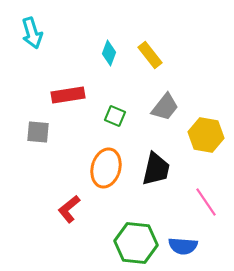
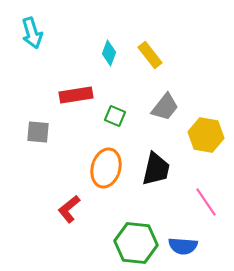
red rectangle: moved 8 px right
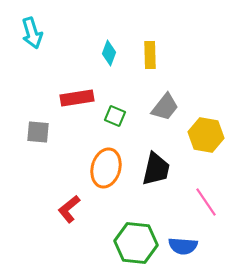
yellow rectangle: rotated 36 degrees clockwise
red rectangle: moved 1 px right, 3 px down
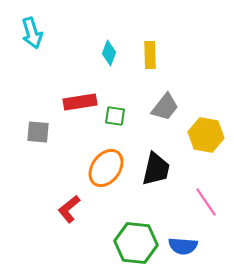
red rectangle: moved 3 px right, 4 px down
green square: rotated 15 degrees counterclockwise
orange ellipse: rotated 21 degrees clockwise
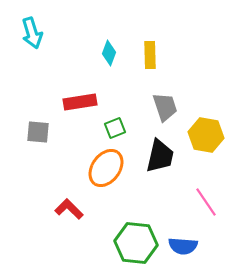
gray trapezoid: rotated 56 degrees counterclockwise
green square: moved 12 px down; rotated 30 degrees counterclockwise
black trapezoid: moved 4 px right, 13 px up
red L-shape: rotated 84 degrees clockwise
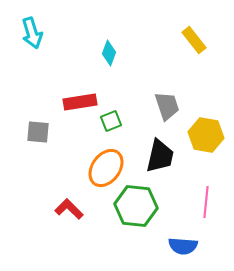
yellow rectangle: moved 44 px right, 15 px up; rotated 36 degrees counterclockwise
gray trapezoid: moved 2 px right, 1 px up
green square: moved 4 px left, 7 px up
pink line: rotated 40 degrees clockwise
green hexagon: moved 37 px up
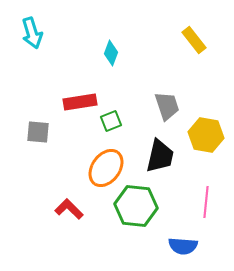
cyan diamond: moved 2 px right
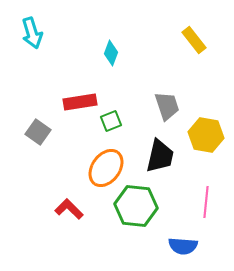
gray square: rotated 30 degrees clockwise
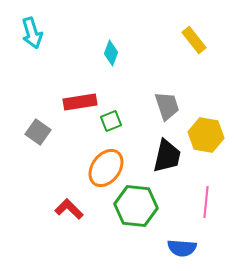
black trapezoid: moved 7 px right
blue semicircle: moved 1 px left, 2 px down
